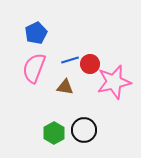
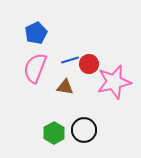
red circle: moved 1 px left
pink semicircle: moved 1 px right
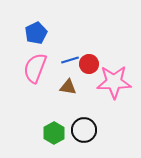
pink star: rotated 12 degrees clockwise
brown triangle: moved 3 px right
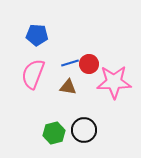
blue pentagon: moved 1 px right, 2 px down; rotated 30 degrees clockwise
blue line: moved 3 px down
pink semicircle: moved 2 px left, 6 px down
green hexagon: rotated 15 degrees clockwise
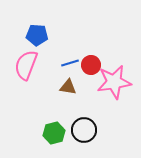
red circle: moved 2 px right, 1 px down
pink semicircle: moved 7 px left, 9 px up
pink star: rotated 8 degrees counterclockwise
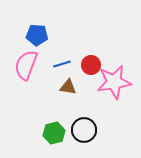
blue line: moved 8 px left, 1 px down
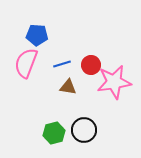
pink semicircle: moved 2 px up
